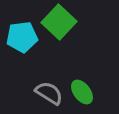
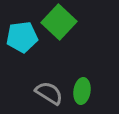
green ellipse: moved 1 px up; rotated 45 degrees clockwise
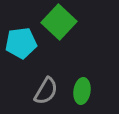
cyan pentagon: moved 1 px left, 6 px down
gray semicircle: moved 3 px left, 2 px up; rotated 88 degrees clockwise
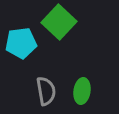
gray semicircle: rotated 40 degrees counterclockwise
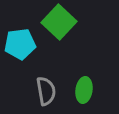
cyan pentagon: moved 1 px left, 1 px down
green ellipse: moved 2 px right, 1 px up
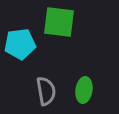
green square: rotated 36 degrees counterclockwise
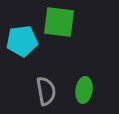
cyan pentagon: moved 2 px right, 3 px up
